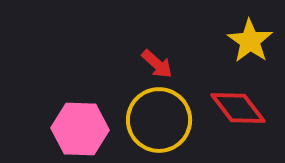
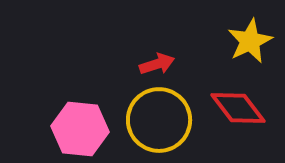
yellow star: rotated 12 degrees clockwise
red arrow: rotated 60 degrees counterclockwise
pink hexagon: rotated 4 degrees clockwise
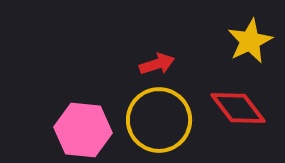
pink hexagon: moved 3 px right, 1 px down
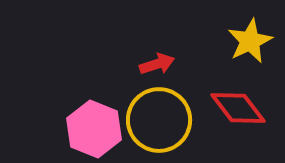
pink hexagon: moved 11 px right, 1 px up; rotated 16 degrees clockwise
